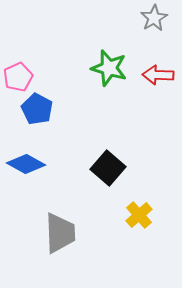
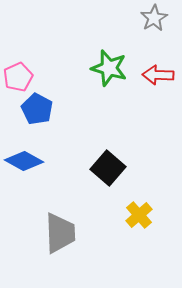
blue diamond: moved 2 px left, 3 px up
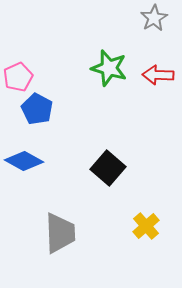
yellow cross: moved 7 px right, 11 px down
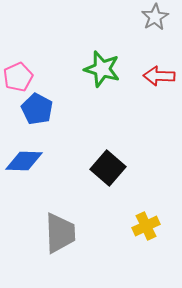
gray star: moved 1 px right, 1 px up
green star: moved 7 px left, 1 px down
red arrow: moved 1 px right, 1 px down
blue diamond: rotated 27 degrees counterclockwise
yellow cross: rotated 16 degrees clockwise
